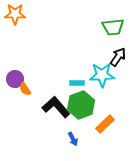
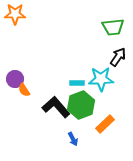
cyan star: moved 1 px left, 4 px down
orange semicircle: moved 1 px left, 1 px down
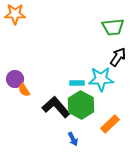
green hexagon: rotated 12 degrees counterclockwise
orange rectangle: moved 5 px right
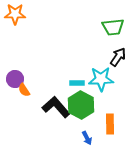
orange rectangle: rotated 48 degrees counterclockwise
blue arrow: moved 14 px right, 1 px up
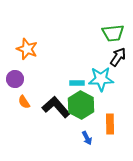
orange star: moved 12 px right, 35 px down; rotated 20 degrees clockwise
green trapezoid: moved 6 px down
orange semicircle: moved 12 px down
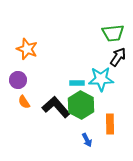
purple circle: moved 3 px right, 1 px down
blue arrow: moved 2 px down
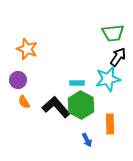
cyan star: moved 7 px right; rotated 10 degrees counterclockwise
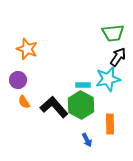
cyan rectangle: moved 6 px right, 2 px down
black L-shape: moved 2 px left
